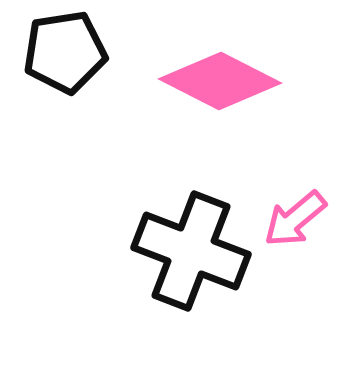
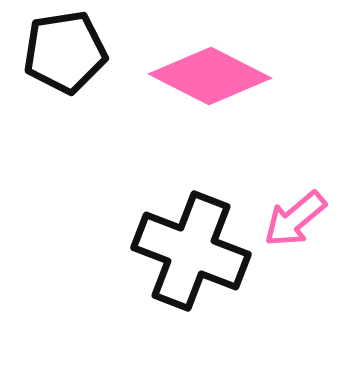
pink diamond: moved 10 px left, 5 px up
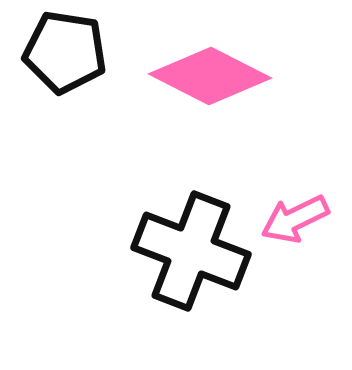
black pentagon: rotated 18 degrees clockwise
pink arrow: rotated 14 degrees clockwise
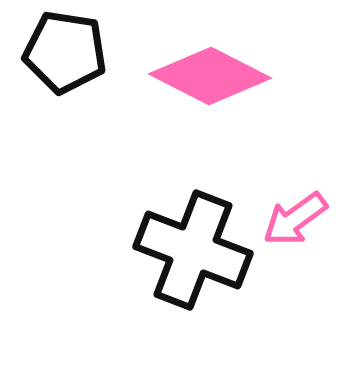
pink arrow: rotated 10 degrees counterclockwise
black cross: moved 2 px right, 1 px up
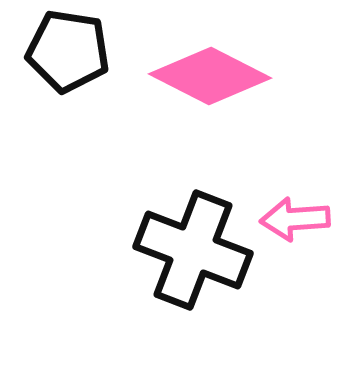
black pentagon: moved 3 px right, 1 px up
pink arrow: rotated 32 degrees clockwise
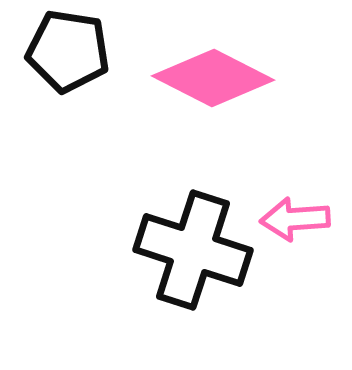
pink diamond: moved 3 px right, 2 px down
black cross: rotated 3 degrees counterclockwise
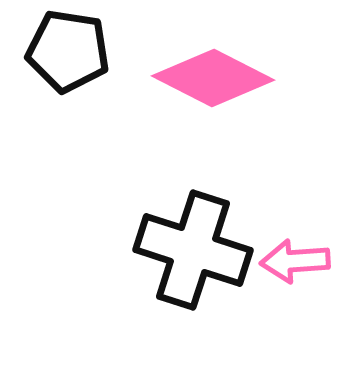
pink arrow: moved 42 px down
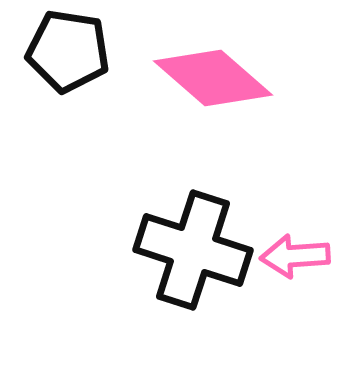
pink diamond: rotated 14 degrees clockwise
pink arrow: moved 5 px up
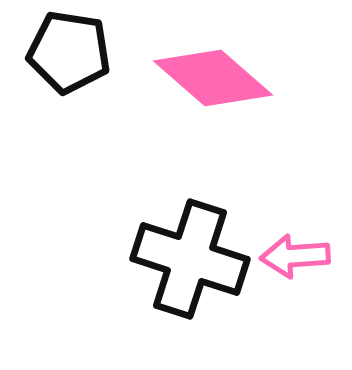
black pentagon: moved 1 px right, 1 px down
black cross: moved 3 px left, 9 px down
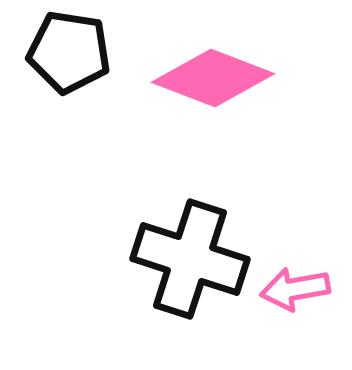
pink diamond: rotated 20 degrees counterclockwise
pink arrow: moved 33 px down; rotated 6 degrees counterclockwise
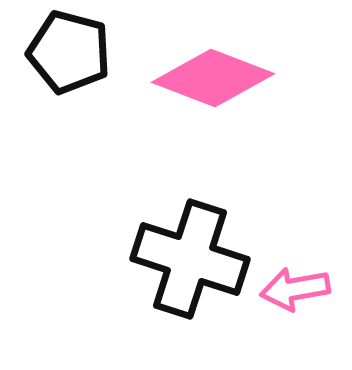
black pentagon: rotated 6 degrees clockwise
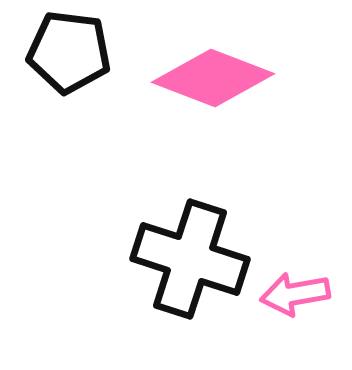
black pentagon: rotated 8 degrees counterclockwise
pink arrow: moved 5 px down
